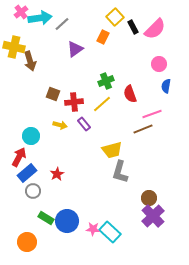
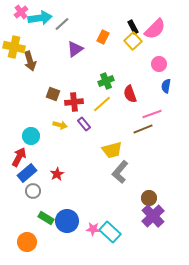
yellow square: moved 18 px right, 24 px down
gray L-shape: rotated 25 degrees clockwise
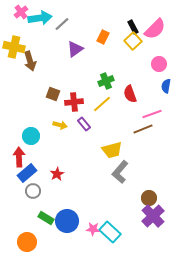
red arrow: rotated 30 degrees counterclockwise
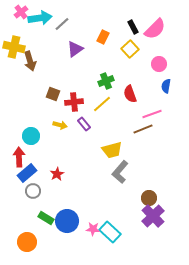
yellow square: moved 3 px left, 8 px down
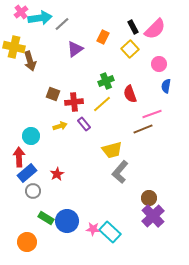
yellow arrow: moved 1 px down; rotated 32 degrees counterclockwise
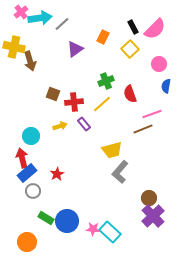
red arrow: moved 3 px right, 1 px down; rotated 12 degrees counterclockwise
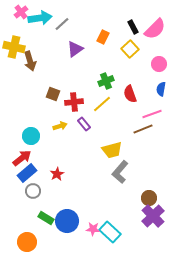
blue semicircle: moved 5 px left, 3 px down
red arrow: rotated 66 degrees clockwise
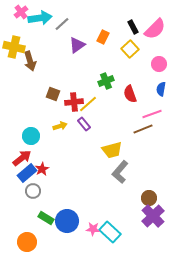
purple triangle: moved 2 px right, 4 px up
yellow line: moved 14 px left
red star: moved 15 px left, 5 px up
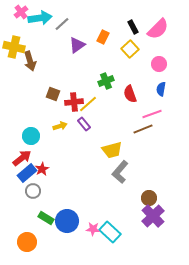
pink semicircle: moved 3 px right
